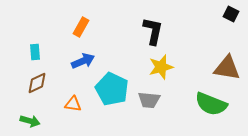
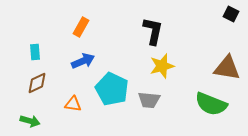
yellow star: moved 1 px right, 1 px up
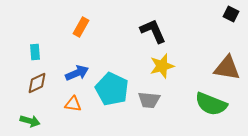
black L-shape: rotated 36 degrees counterclockwise
blue arrow: moved 6 px left, 12 px down
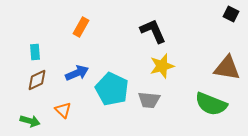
brown diamond: moved 3 px up
orange triangle: moved 10 px left, 6 px down; rotated 36 degrees clockwise
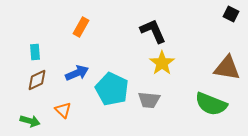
yellow star: moved 3 px up; rotated 20 degrees counterclockwise
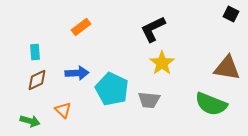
orange rectangle: rotated 24 degrees clockwise
black L-shape: moved 2 px up; rotated 92 degrees counterclockwise
blue arrow: rotated 20 degrees clockwise
